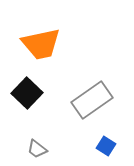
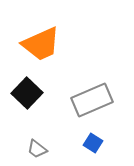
orange trapezoid: rotated 12 degrees counterclockwise
gray rectangle: rotated 12 degrees clockwise
blue square: moved 13 px left, 3 px up
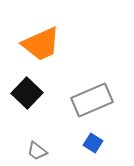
gray trapezoid: moved 2 px down
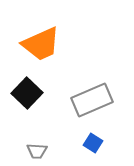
gray trapezoid: rotated 35 degrees counterclockwise
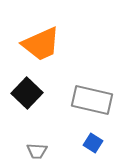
gray rectangle: rotated 36 degrees clockwise
